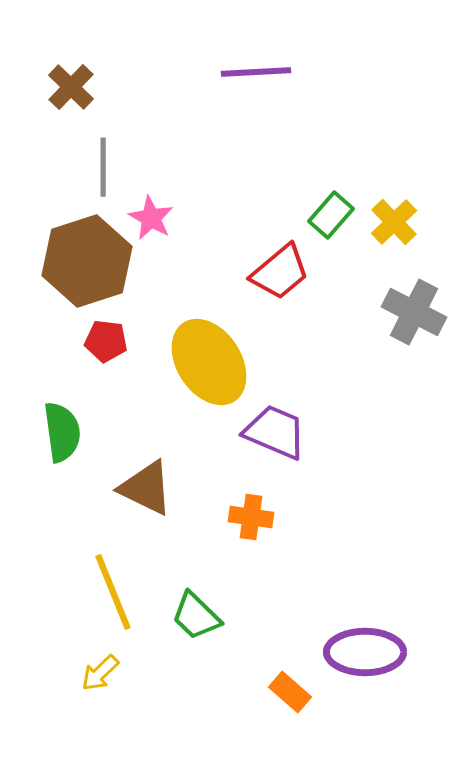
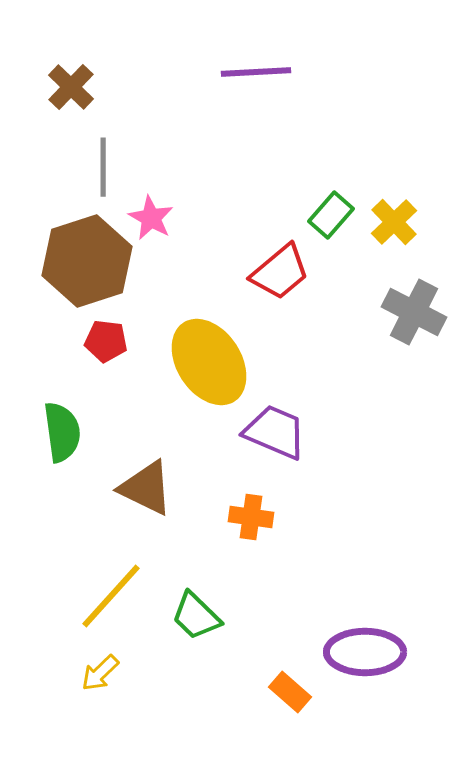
yellow line: moved 2 px left, 4 px down; rotated 64 degrees clockwise
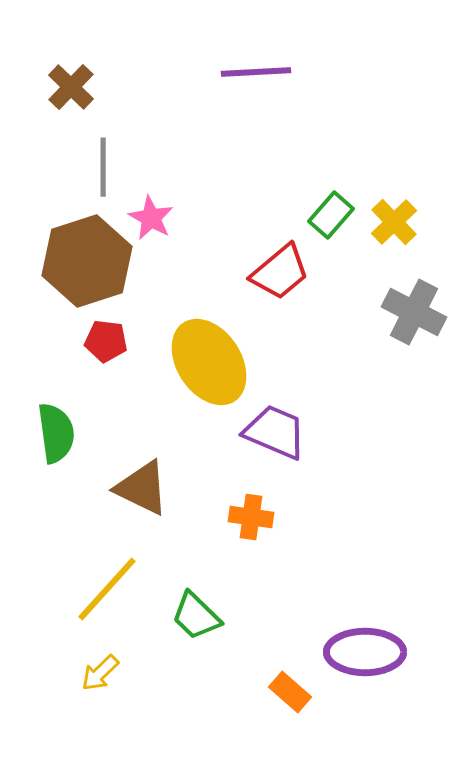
green semicircle: moved 6 px left, 1 px down
brown triangle: moved 4 px left
yellow line: moved 4 px left, 7 px up
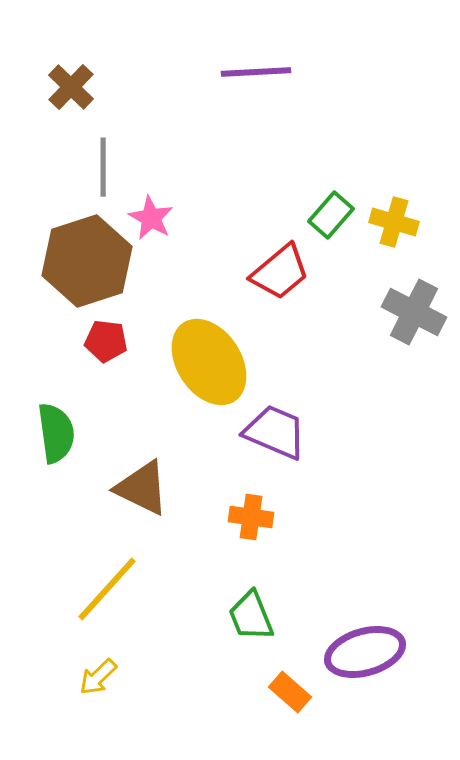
yellow cross: rotated 30 degrees counterclockwise
green trapezoid: moved 55 px right; rotated 24 degrees clockwise
purple ellipse: rotated 16 degrees counterclockwise
yellow arrow: moved 2 px left, 4 px down
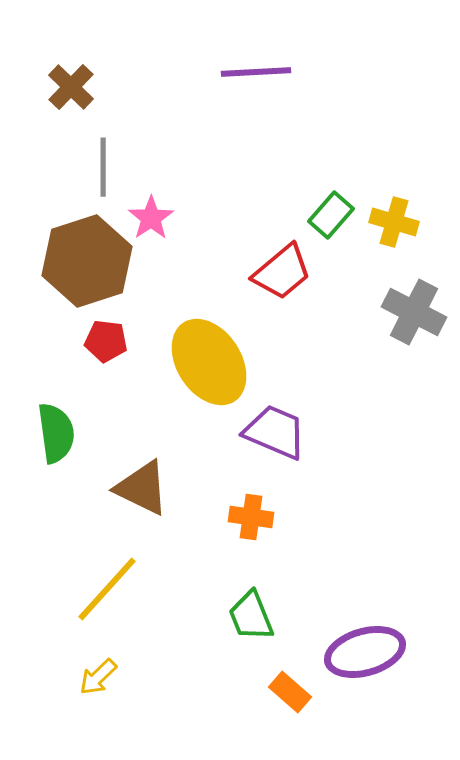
pink star: rotated 9 degrees clockwise
red trapezoid: moved 2 px right
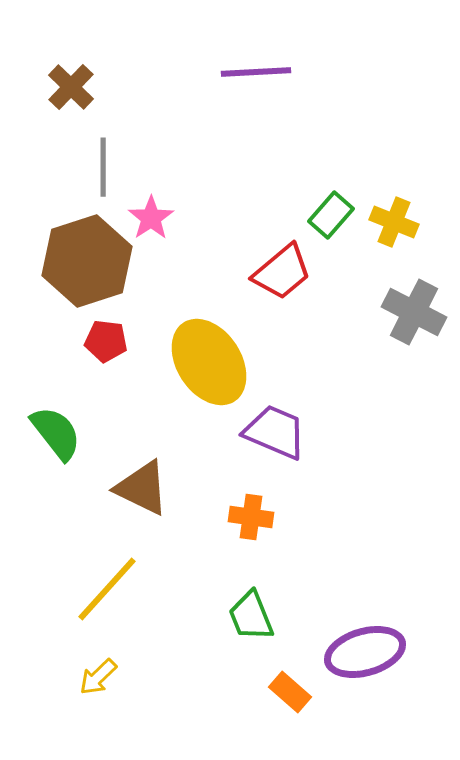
yellow cross: rotated 6 degrees clockwise
green semicircle: rotated 30 degrees counterclockwise
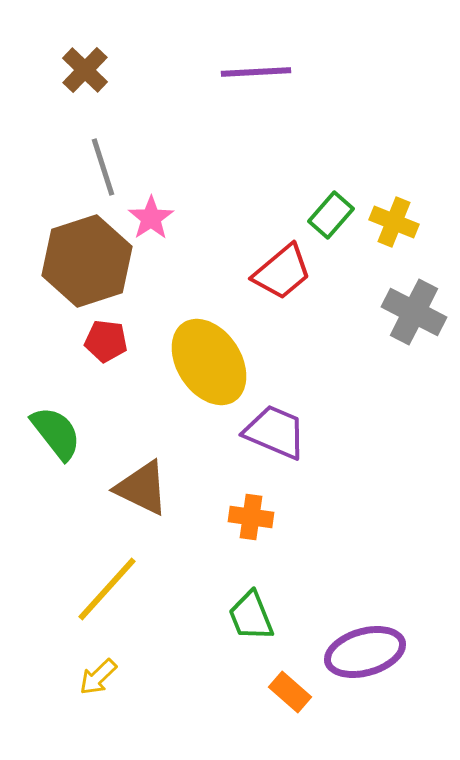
brown cross: moved 14 px right, 17 px up
gray line: rotated 18 degrees counterclockwise
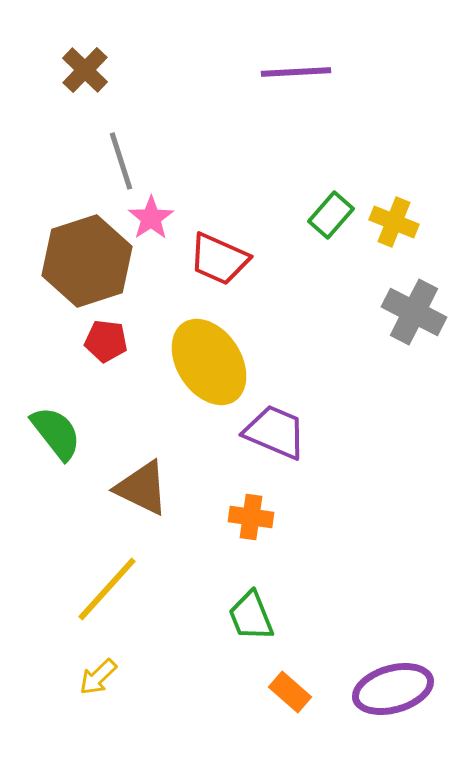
purple line: moved 40 px right
gray line: moved 18 px right, 6 px up
red trapezoid: moved 63 px left, 13 px up; rotated 64 degrees clockwise
purple ellipse: moved 28 px right, 37 px down
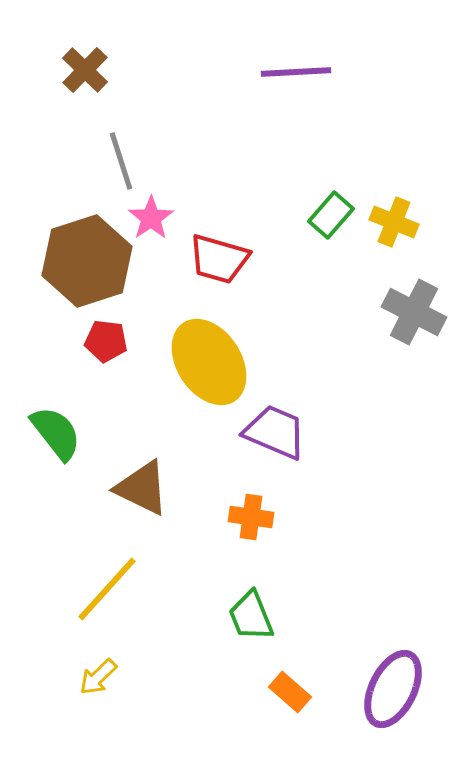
red trapezoid: rotated 8 degrees counterclockwise
purple ellipse: rotated 48 degrees counterclockwise
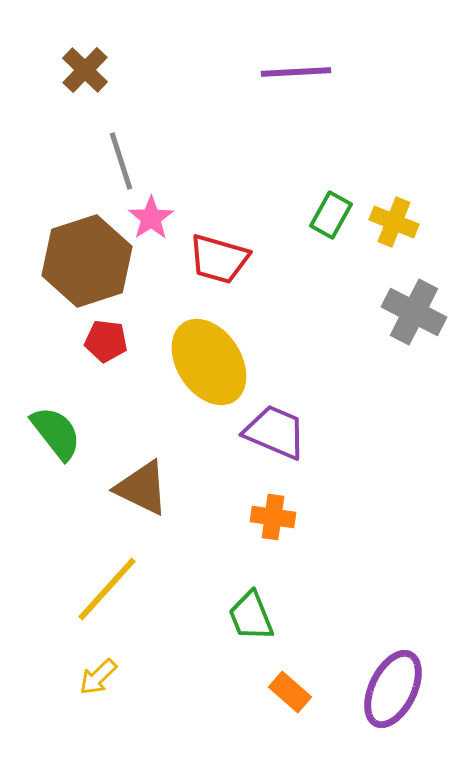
green rectangle: rotated 12 degrees counterclockwise
orange cross: moved 22 px right
